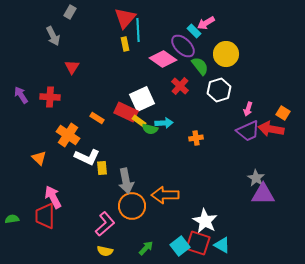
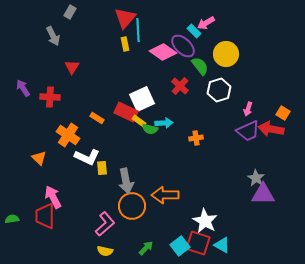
pink diamond at (163, 59): moved 7 px up
purple arrow at (21, 95): moved 2 px right, 7 px up
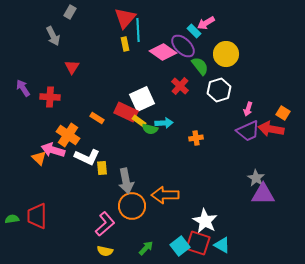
pink arrow at (53, 197): moved 47 px up; rotated 45 degrees counterclockwise
red trapezoid at (45, 216): moved 8 px left
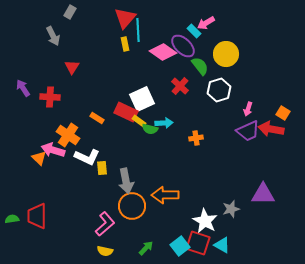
gray star at (256, 178): moved 25 px left, 31 px down; rotated 24 degrees clockwise
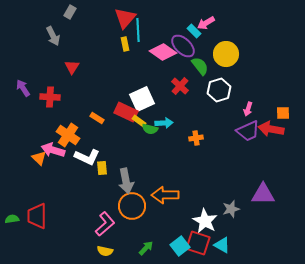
orange square at (283, 113): rotated 32 degrees counterclockwise
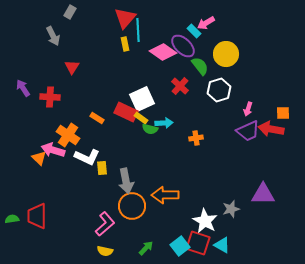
yellow rectangle at (139, 121): moved 2 px right, 3 px up
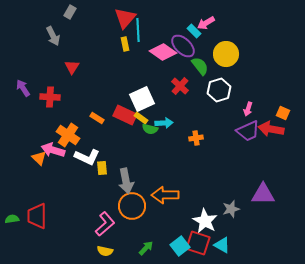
red rectangle at (126, 112): moved 1 px left, 3 px down
orange square at (283, 113): rotated 24 degrees clockwise
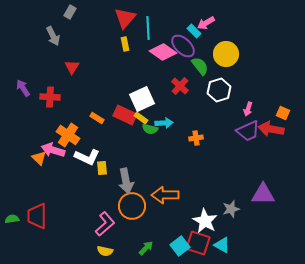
cyan line at (138, 30): moved 10 px right, 2 px up
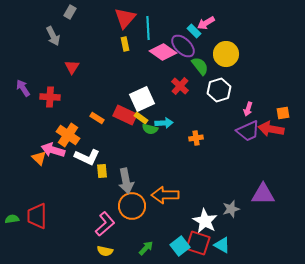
orange square at (283, 113): rotated 32 degrees counterclockwise
yellow rectangle at (102, 168): moved 3 px down
